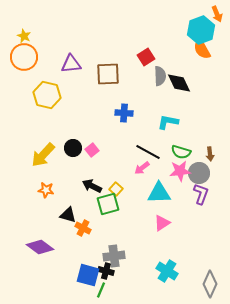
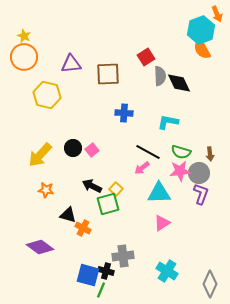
yellow arrow: moved 3 px left
gray cross: moved 9 px right
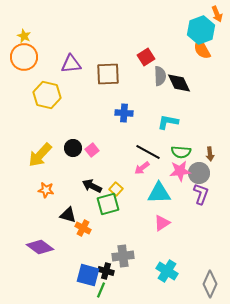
green semicircle: rotated 12 degrees counterclockwise
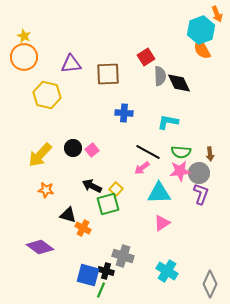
gray cross: rotated 25 degrees clockwise
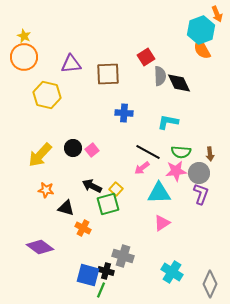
pink star: moved 4 px left
black triangle: moved 2 px left, 7 px up
cyan cross: moved 5 px right, 1 px down
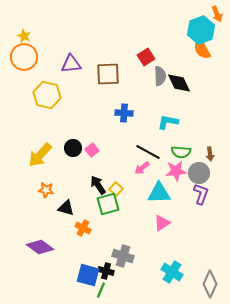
black arrow: moved 6 px right, 1 px up; rotated 30 degrees clockwise
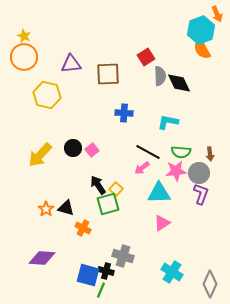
orange star: moved 19 px down; rotated 28 degrees clockwise
purple diamond: moved 2 px right, 11 px down; rotated 32 degrees counterclockwise
